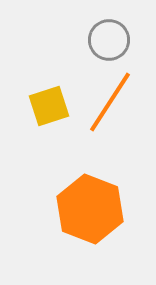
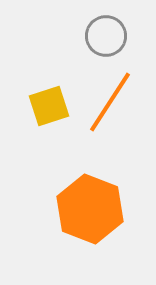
gray circle: moved 3 px left, 4 px up
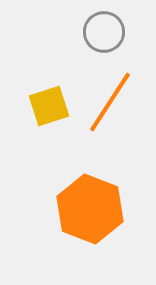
gray circle: moved 2 px left, 4 px up
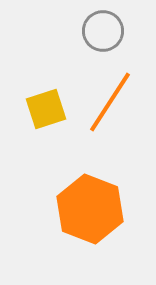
gray circle: moved 1 px left, 1 px up
yellow square: moved 3 px left, 3 px down
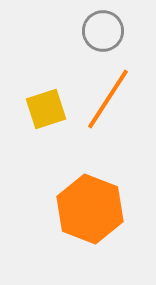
orange line: moved 2 px left, 3 px up
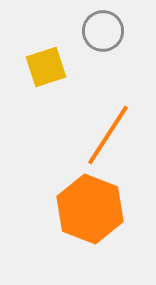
orange line: moved 36 px down
yellow square: moved 42 px up
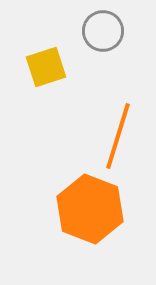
orange line: moved 10 px right, 1 px down; rotated 16 degrees counterclockwise
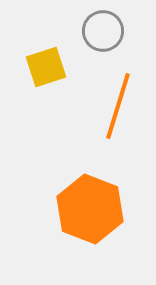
orange line: moved 30 px up
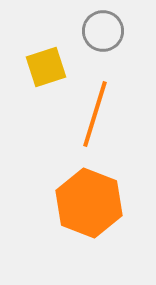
orange line: moved 23 px left, 8 px down
orange hexagon: moved 1 px left, 6 px up
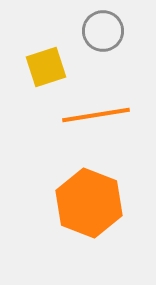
orange line: moved 1 px right, 1 px down; rotated 64 degrees clockwise
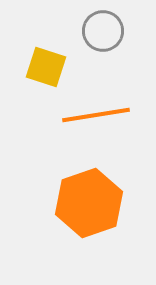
yellow square: rotated 36 degrees clockwise
orange hexagon: rotated 20 degrees clockwise
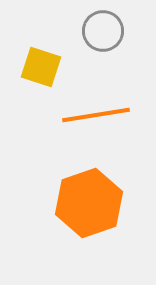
yellow square: moved 5 px left
